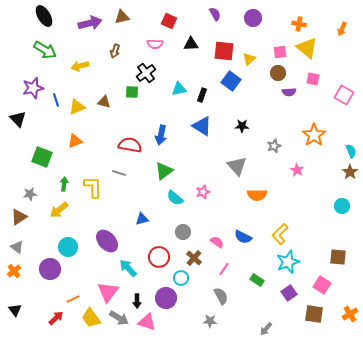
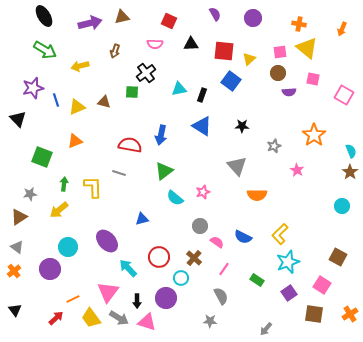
gray circle at (183, 232): moved 17 px right, 6 px up
brown square at (338, 257): rotated 24 degrees clockwise
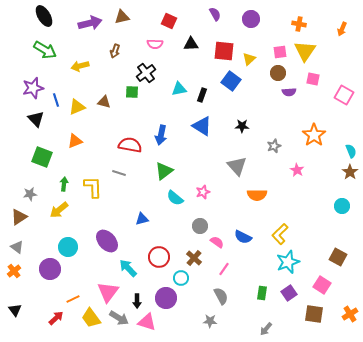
purple circle at (253, 18): moved 2 px left, 1 px down
yellow triangle at (307, 48): moved 2 px left, 3 px down; rotated 25 degrees clockwise
black triangle at (18, 119): moved 18 px right
green rectangle at (257, 280): moved 5 px right, 13 px down; rotated 64 degrees clockwise
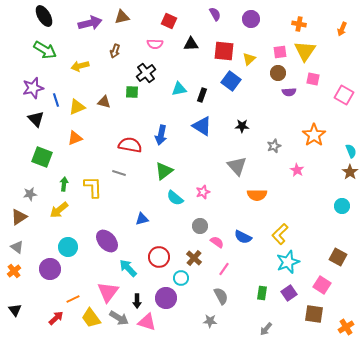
orange triangle at (75, 141): moved 3 px up
orange cross at (350, 314): moved 4 px left, 13 px down
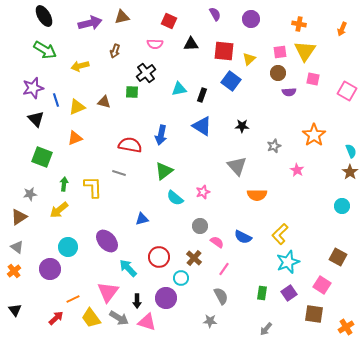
pink square at (344, 95): moved 3 px right, 4 px up
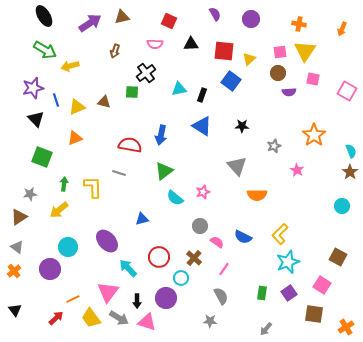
purple arrow at (90, 23): rotated 20 degrees counterclockwise
yellow arrow at (80, 66): moved 10 px left
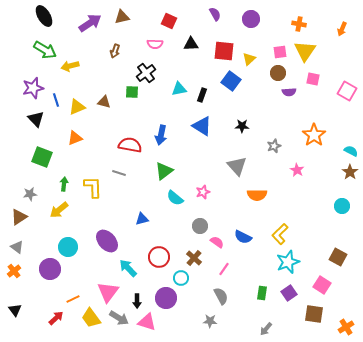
cyan semicircle at (351, 151): rotated 40 degrees counterclockwise
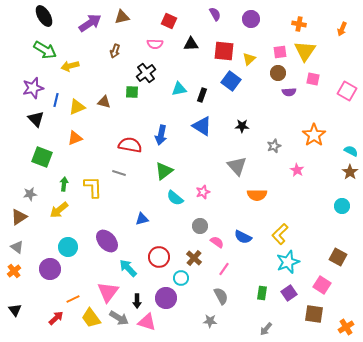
blue line at (56, 100): rotated 32 degrees clockwise
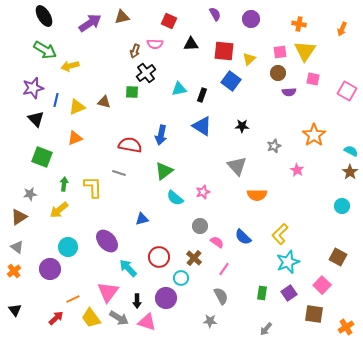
brown arrow at (115, 51): moved 20 px right
blue semicircle at (243, 237): rotated 18 degrees clockwise
pink square at (322, 285): rotated 12 degrees clockwise
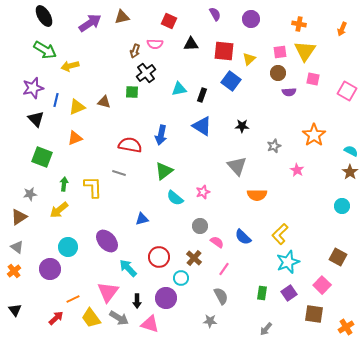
pink triangle at (147, 322): moved 3 px right, 2 px down
